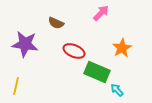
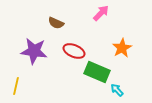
purple star: moved 9 px right, 7 px down
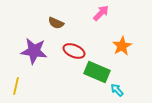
orange star: moved 2 px up
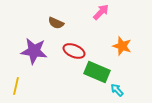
pink arrow: moved 1 px up
orange star: rotated 24 degrees counterclockwise
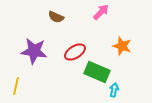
brown semicircle: moved 6 px up
red ellipse: moved 1 px right, 1 px down; rotated 55 degrees counterclockwise
cyan arrow: moved 3 px left; rotated 56 degrees clockwise
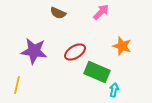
brown semicircle: moved 2 px right, 4 px up
yellow line: moved 1 px right, 1 px up
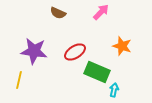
yellow line: moved 2 px right, 5 px up
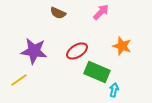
red ellipse: moved 2 px right, 1 px up
yellow line: rotated 42 degrees clockwise
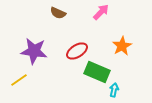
orange star: rotated 24 degrees clockwise
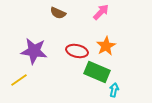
orange star: moved 16 px left
red ellipse: rotated 45 degrees clockwise
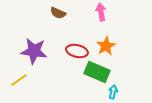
pink arrow: rotated 54 degrees counterclockwise
cyan arrow: moved 1 px left, 2 px down
